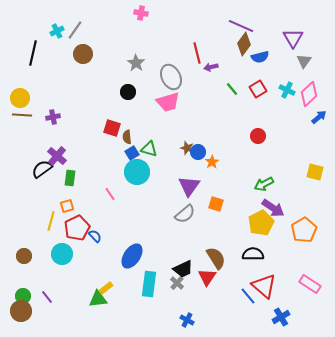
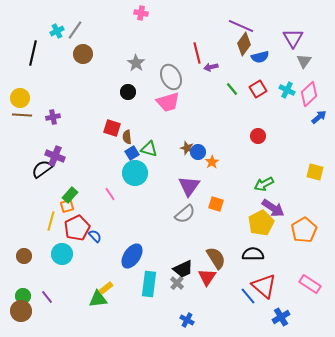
purple cross at (57, 156): moved 2 px left; rotated 18 degrees counterclockwise
cyan circle at (137, 172): moved 2 px left, 1 px down
green rectangle at (70, 178): moved 17 px down; rotated 35 degrees clockwise
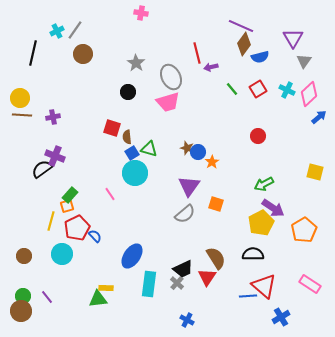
yellow rectangle at (106, 288): rotated 40 degrees clockwise
blue line at (248, 296): rotated 54 degrees counterclockwise
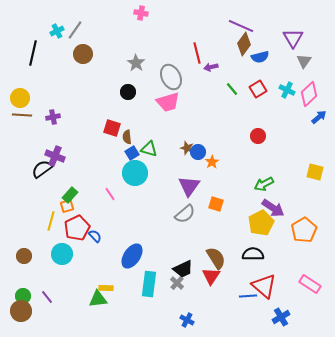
red triangle at (207, 277): moved 4 px right, 1 px up
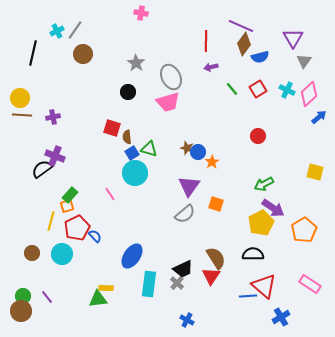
red line at (197, 53): moved 9 px right, 12 px up; rotated 15 degrees clockwise
brown circle at (24, 256): moved 8 px right, 3 px up
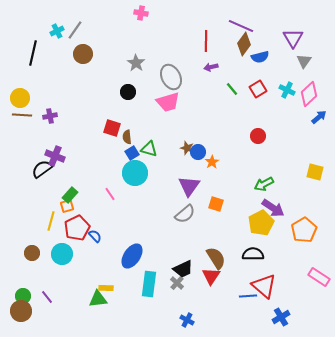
purple cross at (53, 117): moved 3 px left, 1 px up
pink rectangle at (310, 284): moved 9 px right, 7 px up
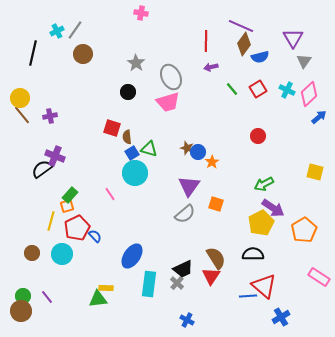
brown line at (22, 115): rotated 48 degrees clockwise
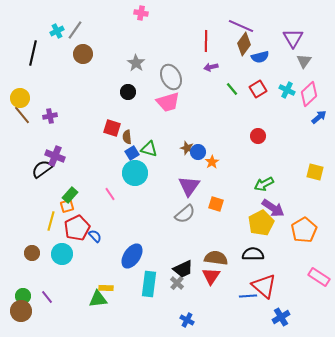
brown semicircle at (216, 258): rotated 50 degrees counterclockwise
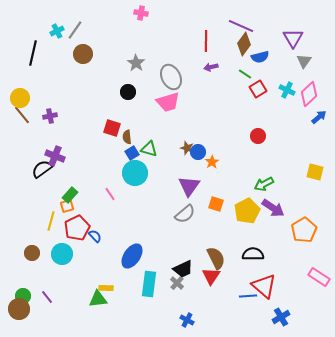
green line at (232, 89): moved 13 px right, 15 px up; rotated 16 degrees counterclockwise
yellow pentagon at (261, 223): moved 14 px left, 12 px up
brown semicircle at (216, 258): rotated 55 degrees clockwise
brown circle at (21, 311): moved 2 px left, 2 px up
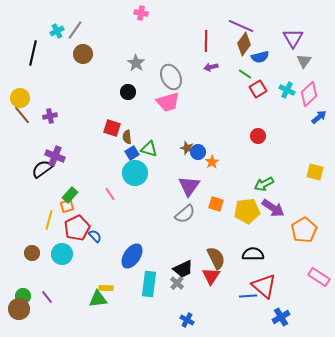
yellow pentagon at (247, 211): rotated 20 degrees clockwise
yellow line at (51, 221): moved 2 px left, 1 px up
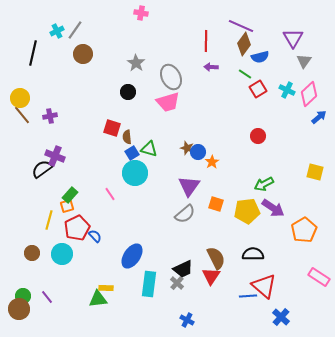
purple arrow at (211, 67): rotated 16 degrees clockwise
blue cross at (281, 317): rotated 18 degrees counterclockwise
